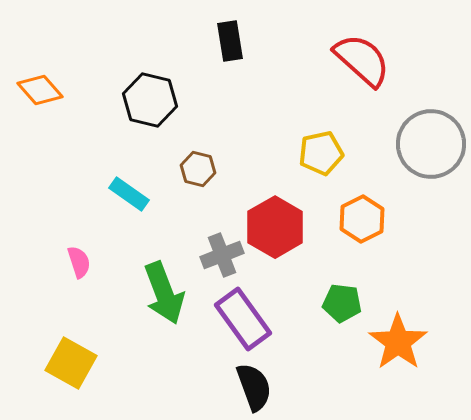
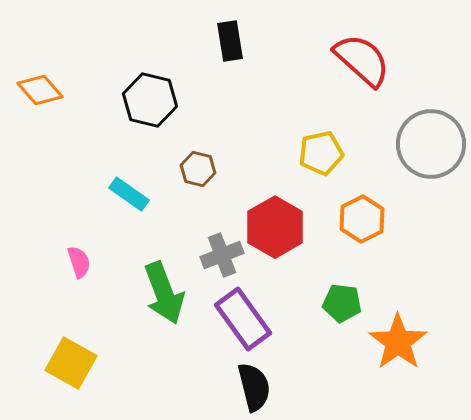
black semicircle: rotated 6 degrees clockwise
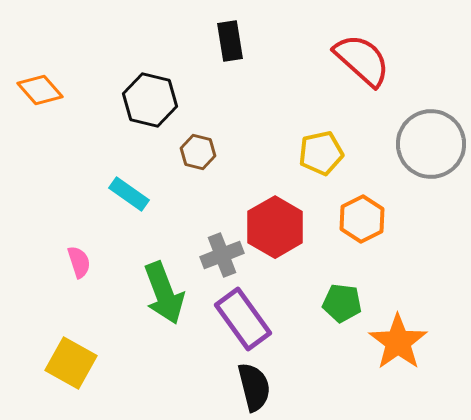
brown hexagon: moved 17 px up
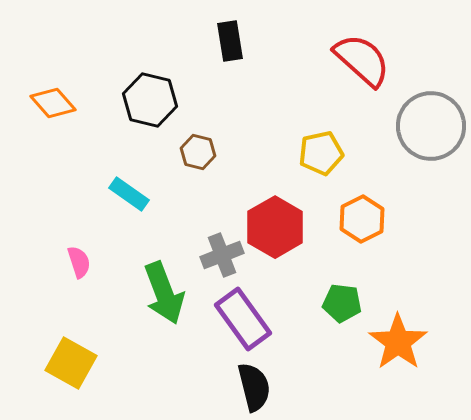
orange diamond: moved 13 px right, 13 px down
gray circle: moved 18 px up
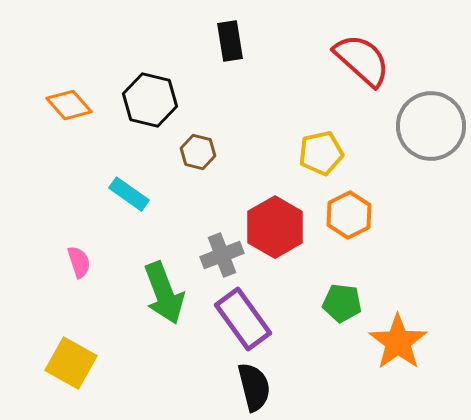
orange diamond: moved 16 px right, 2 px down
orange hexagon: moved 13 px left, 4 px up
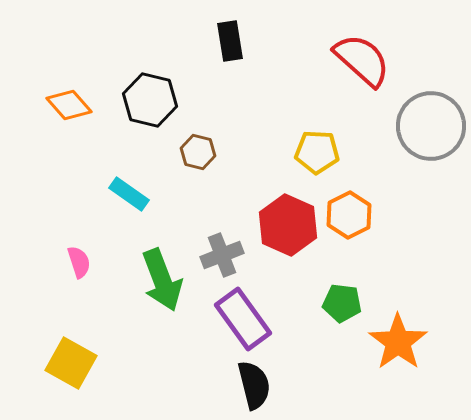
yellow pentagon: moved 4 px left, 1 px up; rotated 15 degrees clockwise
red hexagon: moved 13 px right, 2 px up; rotated 6 degrees counterclockwise
green arrow: moved 2 px left, 13 px up
black semicircle: moved 2 px up
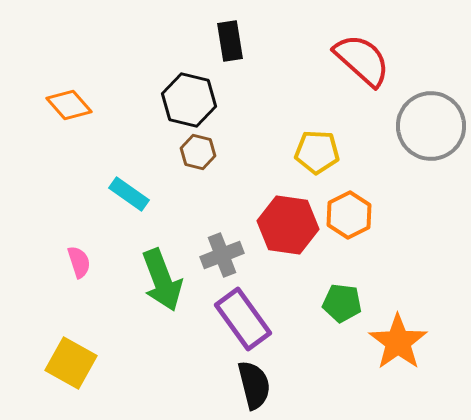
black hexagon: moved 39 px right
red hexagon: rotated 16 degrees counterclockwise
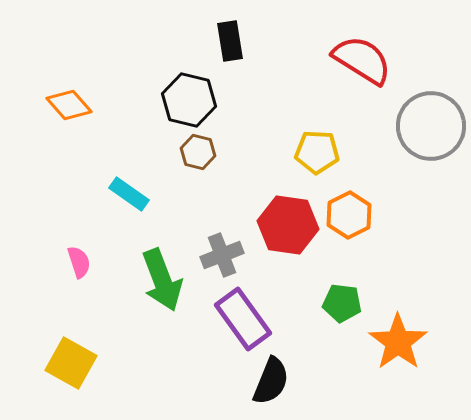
red semicircle: rotated 10 degrees counterclockwise
black semicircle: moved 17 px right, 4 px up; rotated 36 degrees clockwise
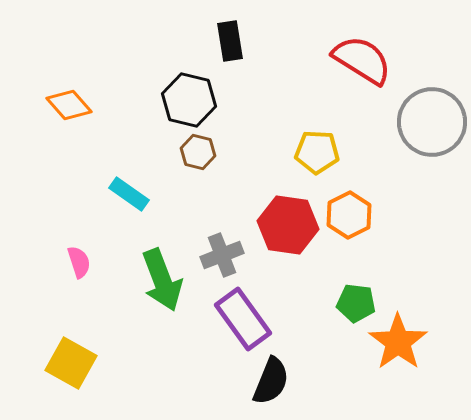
gray circle: moved 1 px right, 4 px up
green pentagon: moved 14 px right
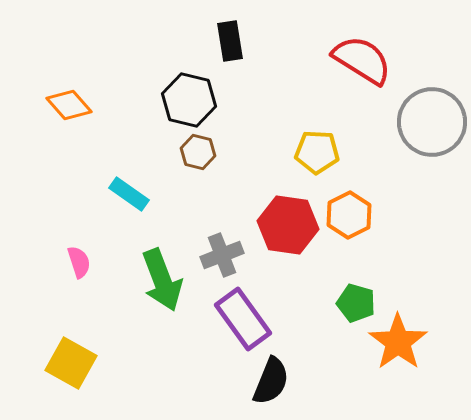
green pentagon: rotated 9 degrees clockwise
